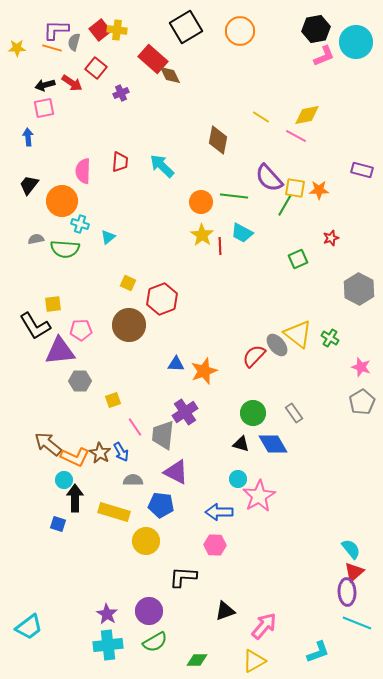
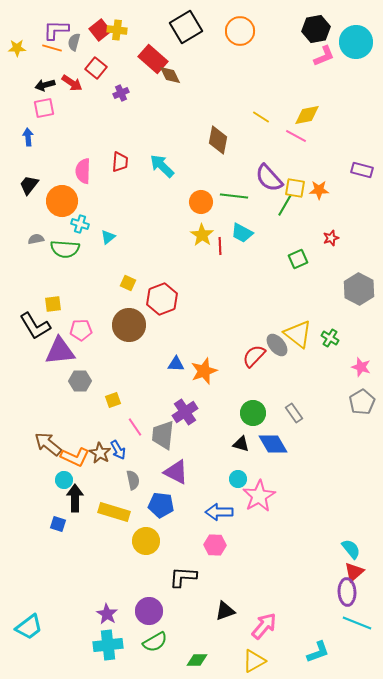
blue arrow at (121, 452): moved 3 px left, 2 px up
gray semicircle at (133, 480): rotated 78 degrees clockwise
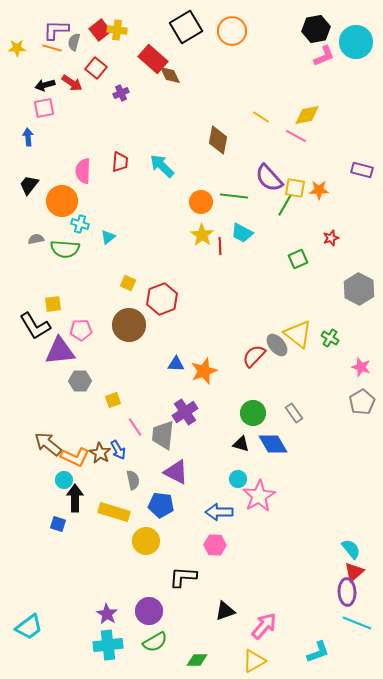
orange circle at (240, 31): moved 8 px left
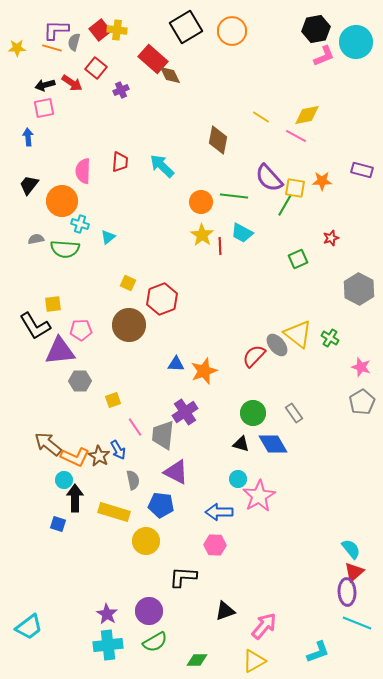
purple cross at (121, 93): moved 3 px up
orange star at (319, 190): moved 3 px right, 9 px up
brown star at (100, 453): moved 1 px left, 3 px down
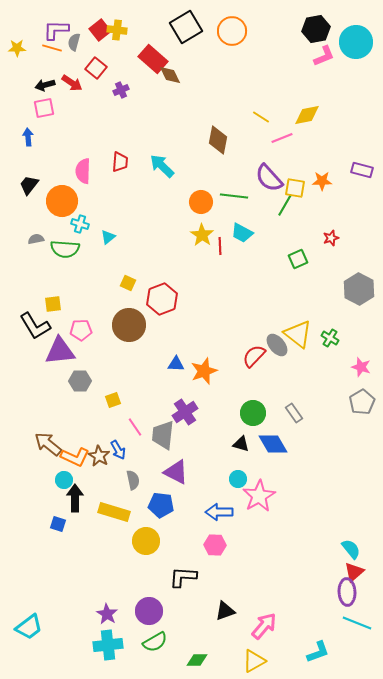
pink line at (296, 136): moved 14 px left, 2 px down; rotated 50 degrees counterclockwise
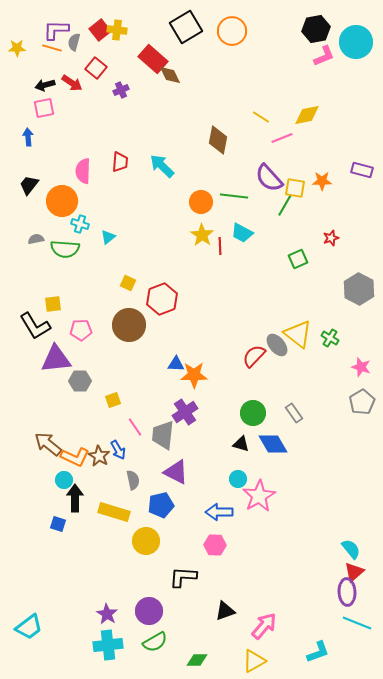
purple triangle at (60, 351): moved 4 px left, 8 px down
orange star at (204, 371): moved 10 px left, 4 px down; rotated 20 degrees clockwise
blue pentagon at (161, 505): rotated 20 degrees counterclockwise
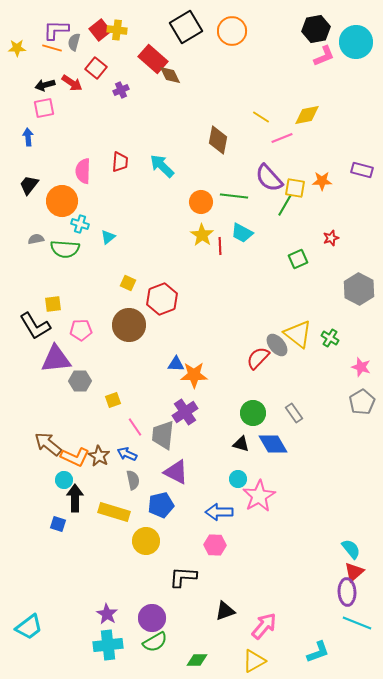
red semicircle at (254, 356): moved 4 px right, 2 px down
blue arrow at (118, 450): moved 9 px right, 4 px down; rotated 144 degrees clockwise
purple circle at (149, 611): moved 3 px right, 7 px down
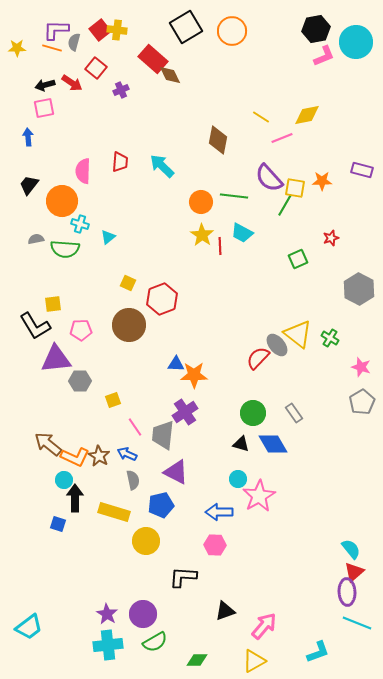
purple circle at (152, 618): moved 9 px left, 4 px up
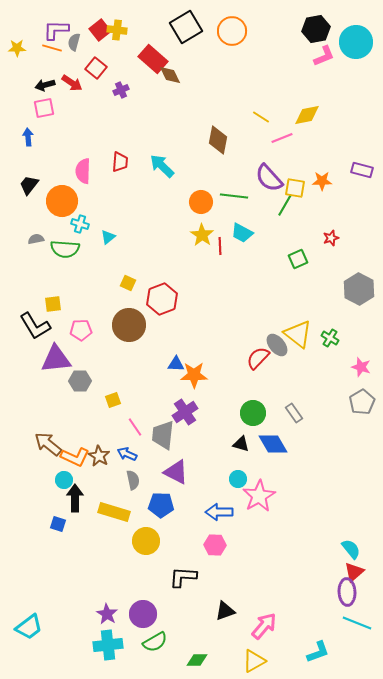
blue pentagon at (161, 505): rotated 15 degrees clockwise
